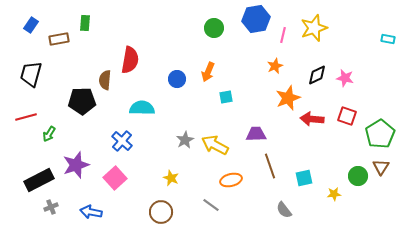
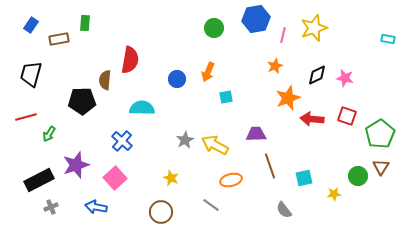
blue arrow at (91, 212): moved 5 px right, 5 px up
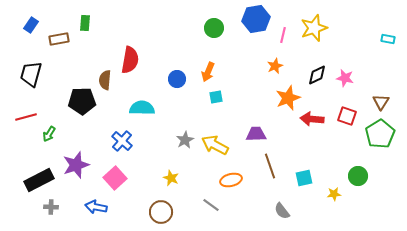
cyan square at (226, 97): moved 10 px left
brown triangle at (381, 167): moved 65 px up
gray cross at (51, 207): rotated 24 degrees clockwise
gray semicircle at (284, 210): moved 2 px left, 1 px down
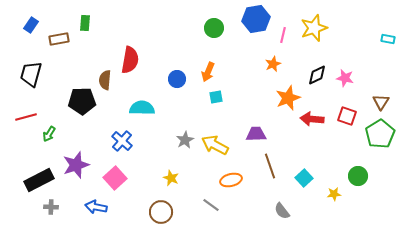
orange star at (275, 66): moved 2 px left, 2 px up
cyan square at (304, 178): rotated 30 degrees counterclockwise
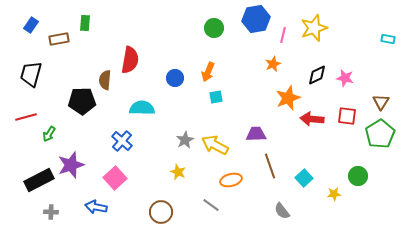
blue circle at (177, 79): moved 2 px left, 1 px up
red square at (347, 116): rotated 12 degrees counterclockwise
purple star at (76, 165): moved 5 px left
yellow star at (171, 178): moved 7 px right, 6 px up
gray cross at (51, 207): moved 5 px down
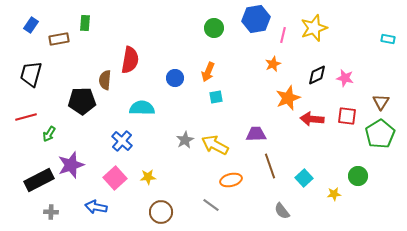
yellow star at (178, 172): moved 30 px left, 5 px down; rotated 28 degrees counterclockwise
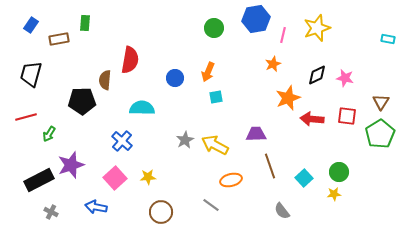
yellow star at (314, 28): moved 3 px right
green circle at (358, 176): moved 19 px left, 4 px up
gray cross at (51, 212): rotated 24 degrees clockwise
